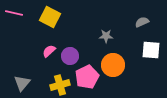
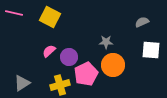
gray star: moved 6 px down
purple circle: moved 1 px left, 1 px down
pink pentagon: moved 1 px left, 3 px up
gray triangle: rotated 18 degrees clockwise
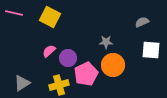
purple circle: moved 1 px left, 1 px down
yellow cross: moved 1 px left
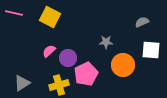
orange circle: moved 10 px right
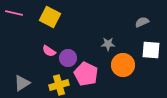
gray star: moved 2 px right, 2 px down
pink semicircle: rotated 104 degrees counterclockwise
pink pentagon: rotated 20 degrees counterclockwise
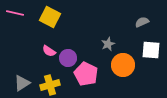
pink line: moved 1 px right
gray star: rotated 24 degrees counterclockwise
yellow cross: moved 9 px left
